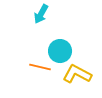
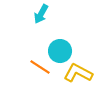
orange line: rotated 20 degrees clockwise
yellow L-shape: moved 1 px right, 1 px up
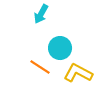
cyan circle: moved 3 px up
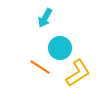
cyan arrow: moved 4 px right, 4 px down
yellow L-shape: rotated 120 degrees clockwise
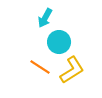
cyan circle: moved 1 px left, 6 px up
yellow L-shape: moved 6 px left, 3 px up
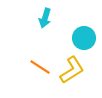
cyan arrow: rotated 12 degrees counterclockwise
cyan circle: moved 25 px right, 4 px up
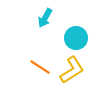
cyan arrow: rotated 12 degrees clockwise
cyan circle: moved 8 px left
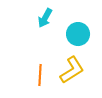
cyan circle: moved 2 px right, 4 px up
orange line: moved 8 px down; rotated 60 degrees clockwise
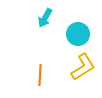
yellow L-shape: moved 11 px right, 3 px up
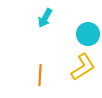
cyan circle: moved 10 px right
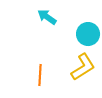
cyan arrow: moved 2 px right, 1 px up; rotated 96 degrees clockwise
